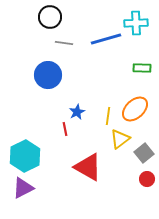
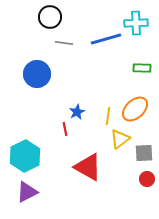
blue circle: moved 11 px left, 1 px up
gray square: rotated 36 degrees clockwise
purple triangle: moved 4 px right, 4 px down
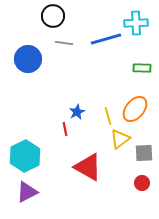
black circle: moved 3 px right, 1 px up
blue circle: moved 9 px left, 15 px up
orange ellipse: rotated 8 degrees counterclockwise
yellow line: rotated 24 degrees counterclockwise
red circle: moved 5 px left, 4 px down
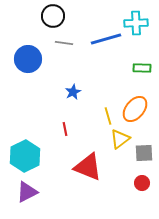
blue star: moved 4 px left, 20 px up
red triangle: rotated 8 degrees counterclockwise
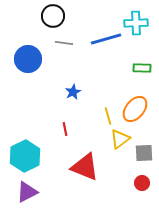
red triangle: moved 3 px left
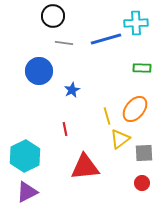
blue circle: moved 11 px right, 12 px down
blue star: moved 1 px left, 2 px up
yellow line: moved 1 px left
red triangle: rotated 28 degrees counterclockwise
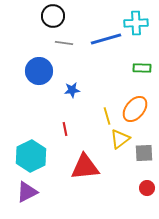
blue star: rotated 21 degrees clockwise
cyan hexagon: moved 6 px right
red circle: moved 5 px right, 5 px down
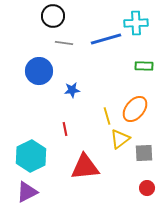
green rectangle: moved 2 px right, 2 px up
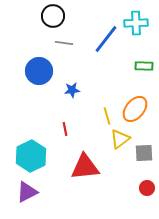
blue line: rotated 36 degrees counterclockwise
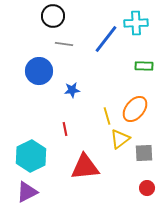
gray line: moved 1 px down
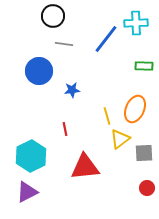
orange ellipse: rotated 16 degrees counterclockwise
